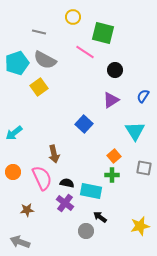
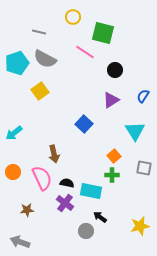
gray semicircle: moved 1 px up
yellow square: moved 1 px right, 4 px down
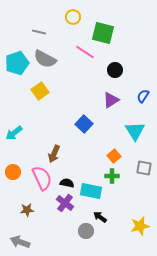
brown arrow: rotated 36 degrees clockwise
green cross: moved 1 px down
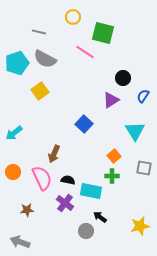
black circle: moved 8 px right, 8 px down
black semicircle: moved 1 px right, 3 px up
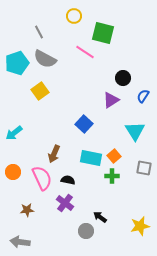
yellow circle: moved 1 px right, 1 px up
gray line: rotated 48 degrees clockwise
cyan rectangle: moved 33 px up
gray arrow: rotated 12 degrees counterclockwise
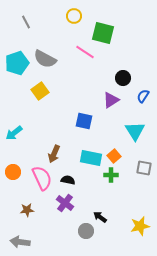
gray line: moved 13 px left, 10 px up
blue square: moved 3 px up; rotated 30 degrees counterclockwise
green cross: moved 1 px left, 1 px up
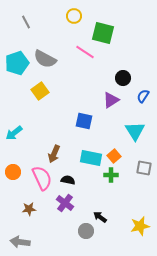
brown star: moved 2 px right, 1 px up
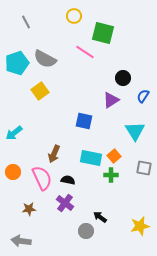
gray arrow: moved 1 px right, 1 px up
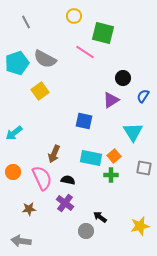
cyan triangle: moved 2 px left, 1 px down
